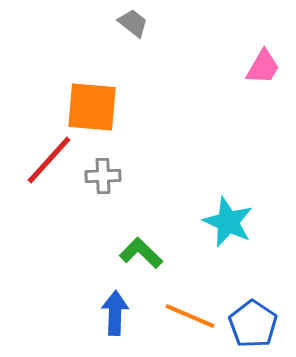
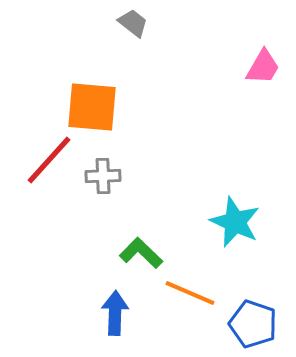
cyan star: moved 7 px right
orange line: moved 23 px up
blue pentagon: rotated 15 degrees counterclockwise
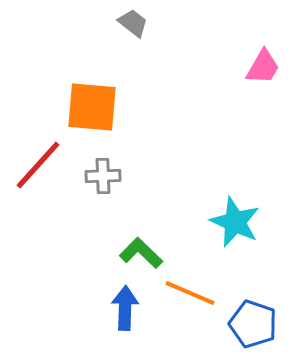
red line: moved 11 px left, 5 px down
blue arrow: moved 10 px right, 5 px up
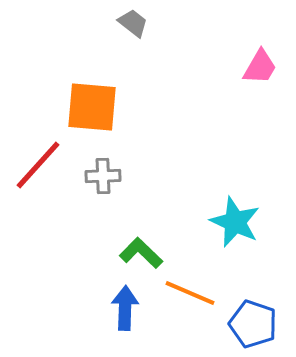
pink trapezoid: moved 3 px left
